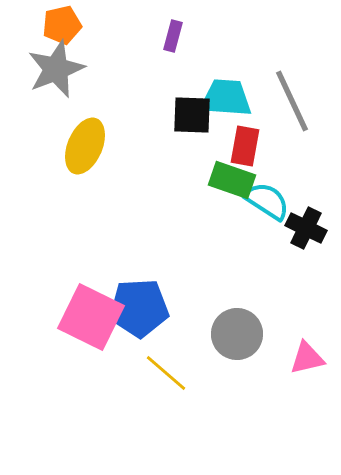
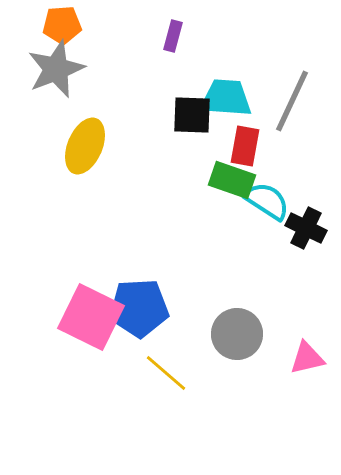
orange pentagon: rotated 9 degrees clockwise
gray line: rotated 50 degrees clockwise
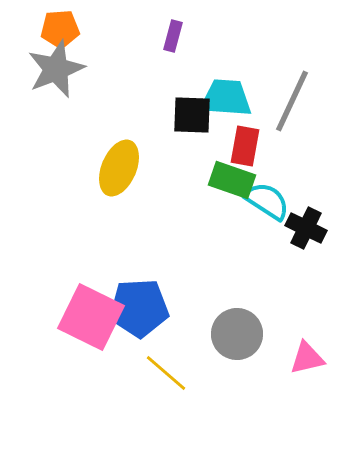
orange pentagon: moved 2 px left, 4 px down
yellow ellipse: moved 34 px right, 22 px down
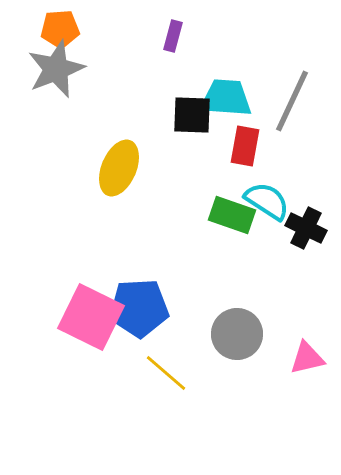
green rectangle: moved 35 px down
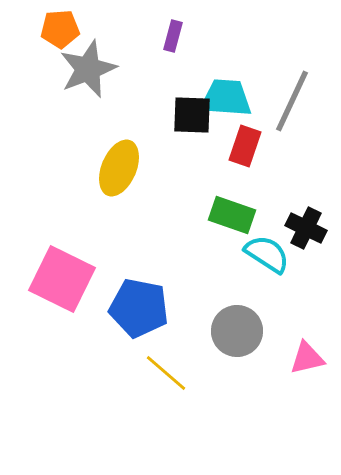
gray star: moved 32 px right
red rectangle: rotated 9 degrees clockwise
cyan semicircle: moved 53 px down
blue pentagon: rotated 14 degrees clockwise
pink square: moved 29 px left, 38 px up
gray circle: moved 3 px up
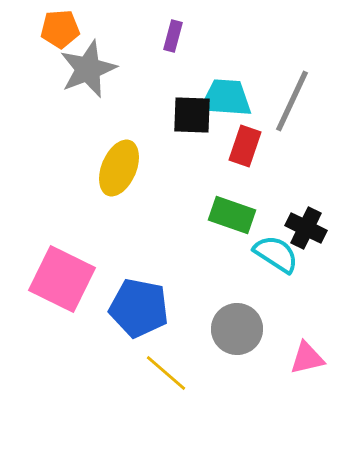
cyan semicircle: moved 9 px right
gray circle: moved 2 px up
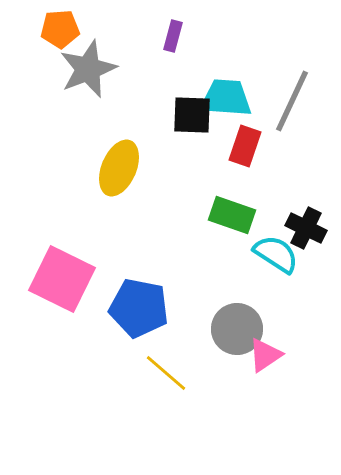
pink triangle: moved 42 px left, 3 px up; rotated 21 degrees counterclockwise
